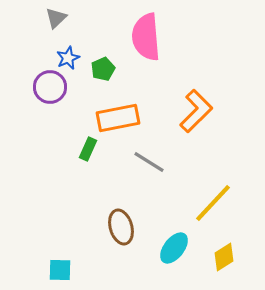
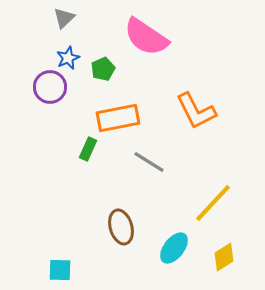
gray triangle: moved 8 px right
pink semicircle: rotated 51 degrees counterclockwise
orange L-shape: rotated 108 degrees clockwise
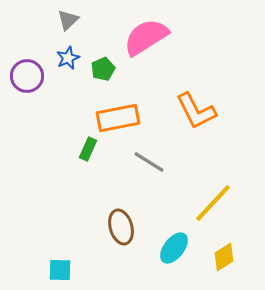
gray triangle: moved 4 px right, 2 px down
pink semicircle: rotated 114 degrees clockwise
purple circle: moved 23 px left, 11 px up
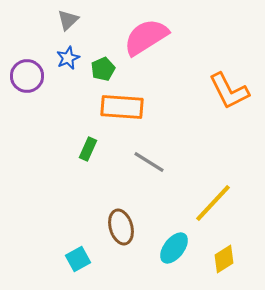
orange L-shape: moved 33 px right, 20 px up
orange rectangle: moved 4 px right, 11 px up; rotated 15 degrees clockwise
yellow diamond: moved 2 px down
cyan square: moved 18 px right, 11 px up; rotated 30 degrees counterclockwise
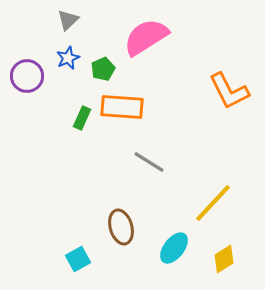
green rectangle: moved 6 px left, 31 px up
